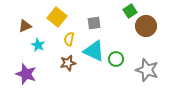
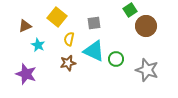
green square: moved 1 px up
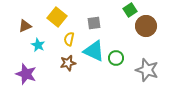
green circle: moved 1 px up
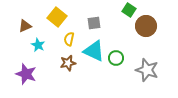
green square: moved 1 px left; rotated 24 degrees counterclockwise
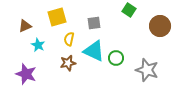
yellow square: rotated 36 degrees clockwise
brown circle: moved 14 px right
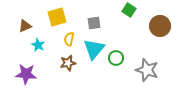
cyan triangle: moved 2 px up; rotated 45 degrees clockwise
purple star: rotated 15 degrees counterclockwise
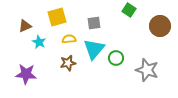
yellow semicircle: rotated 72 degrees clockwise
cyan star: moved 1 px right, 3 px up
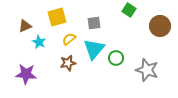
yellow semicircle: rotated 32 degrees counterclockwise
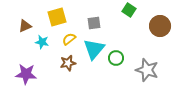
cyan star: moved 3 px right; rotated 16 degrees counterclockwise
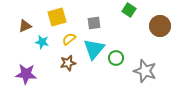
gray star: moved 2 px left, 1 px down
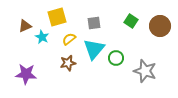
green square: moved 2 px right, 11 px down
cyan star: moved 5 px up; rotated 16 degrees clockwise
